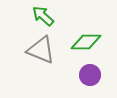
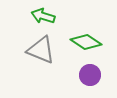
green arrow: rotated 25 degrees counterclockwise
green diamond: rotated 32 degrees clockwise
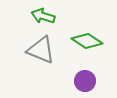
green diamond: moved 1 px right, 1 px up
purple circle: moved 5 px left, 6 px down
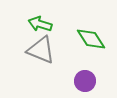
green arrow: moved 3 px left, 8 px down
green diamond: moved 4 px right, 2 px up; rotated 24 degrees clockwise
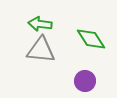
green arrow: rotated 10 degrees counterclockwise
gray triangle: rotated 16 degrees counterclockwise
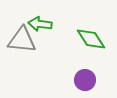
gray triangle: moved 19 px left, 10 px up
purple circle: moved 1 px up
